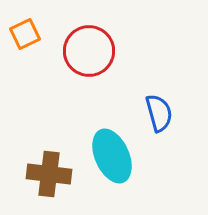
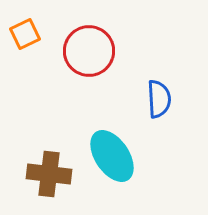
blue semicircle: moved 14 px up; rotated 12 degrees clockwise
cyan ellipse: rotated 10 degrees counterclockwise
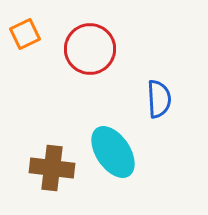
red circle: moved 1 px right, 2 px up
cyan ellipse: moved 1 px right, 4 px up
brown cross: moved 3 px right, 6 px up
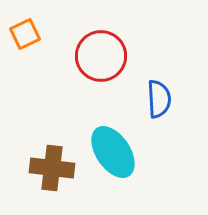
red circle: moved 11 px right, 7 px down
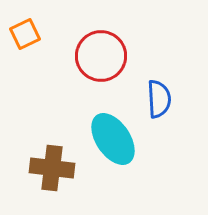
cyan ellipse: moved 13 px up
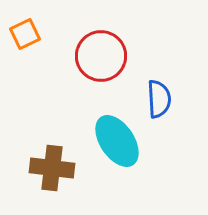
cyan ellipse: moved 4 px right, 2 px down
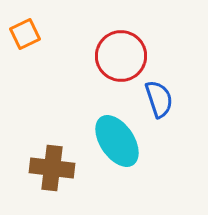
red circle: moved 20 px right
blue semicircle: rotated 15 degrees counterclockwise
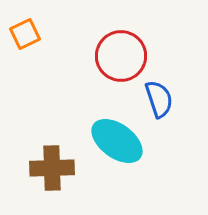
cyan ellipse: rotated 20 degrees counterclockwise
brown cross: rotated 9 degrees counterclockwise
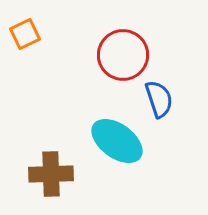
red circle: moved 2 px right, 1 px up
brown cross: moved 1 px left, 6 px down
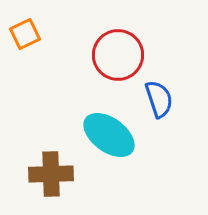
red circle: moved 5 px left
cyan ellipse: moved 8 px left, 6 px up
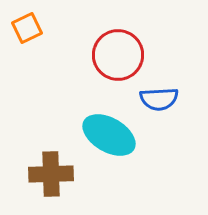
orange square: moved 2 px right, 6 px up
blue semicircle: rotated 105 degrees clockwise
cyan ellipse: rotated 6 degrees counterclockwise
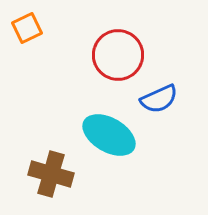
blue semicircle: rotated 21 degrees counterclockwise
brown cross: rotated 18 degrees clockwise
